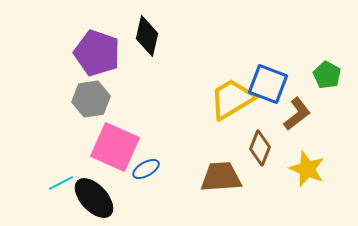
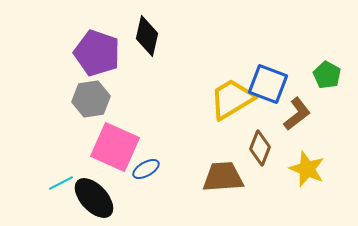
brown trapezoid: moved 2 px right
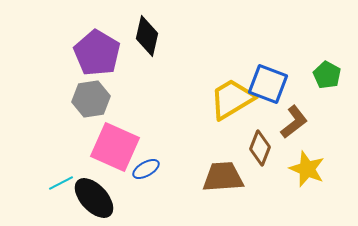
purple pentagon: rotated 12 degrees clockwise
brown L-shape: moved 3 px left, 8 px down
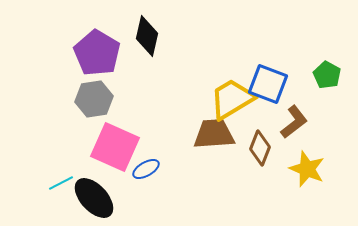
gray hexagon: moved 3 px right
brown trapezoid: moved 9 px left, 43 px up
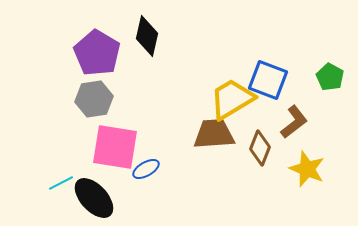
green pentagon: moved 3 px right, 2 px down
blue square: moved 4 px up
pink square: rotated 15 degrees counterclockwise
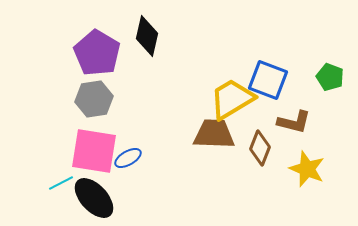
green pentagon: rotated 8 degrees counterclockwise
brown L-shape: rotated 52 degrees clockwise
brown trapezoid: rotated 6 degrees clockwise
pink square: moved 21 px left, 4 px down
blue ellipse: moved 18 px left, 11 px up
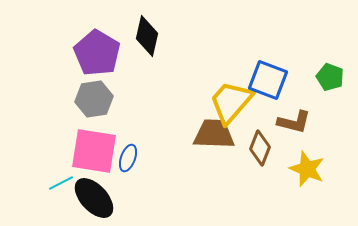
yellow trapezoid: moved 1 px left, 3 px down; rotated 18 degrees counterclockwise
blue ellipse: rotated 40 degrees counterclockwise
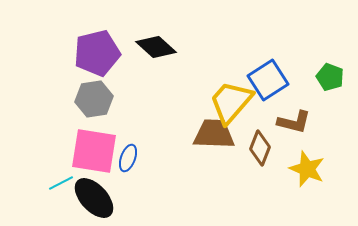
black diamond: moved 9 px right, 11 px down; rotated 60 degrees counterclockwise
purple pentagon: rotated 27 degrees clockwise
blue square: rotated 36 degrees clockwise
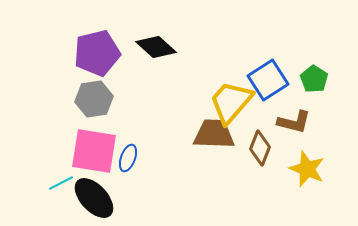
green pentagon: moved 16 px left, 2 px down; rotated 12 degrees clockwise
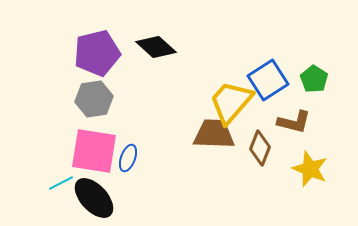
yellow star: moved 3 px right
